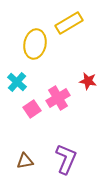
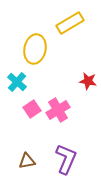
yellow rectangle: moved 1 px right
yellow ellipse: moved 5 px down
pink cross: moved 12 px down
brown triangle: moved 2 px right
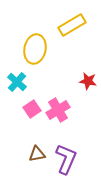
yellow rectangle: moved 2 px right, 2 px down
brown triangle: moved 10 px right, 7 px up
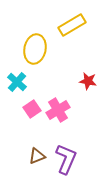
brown triangle: moved 2 px down; rotated 12 degrees counterclockwise
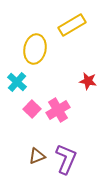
pink square: rotated 12 degrees counterclockwise
